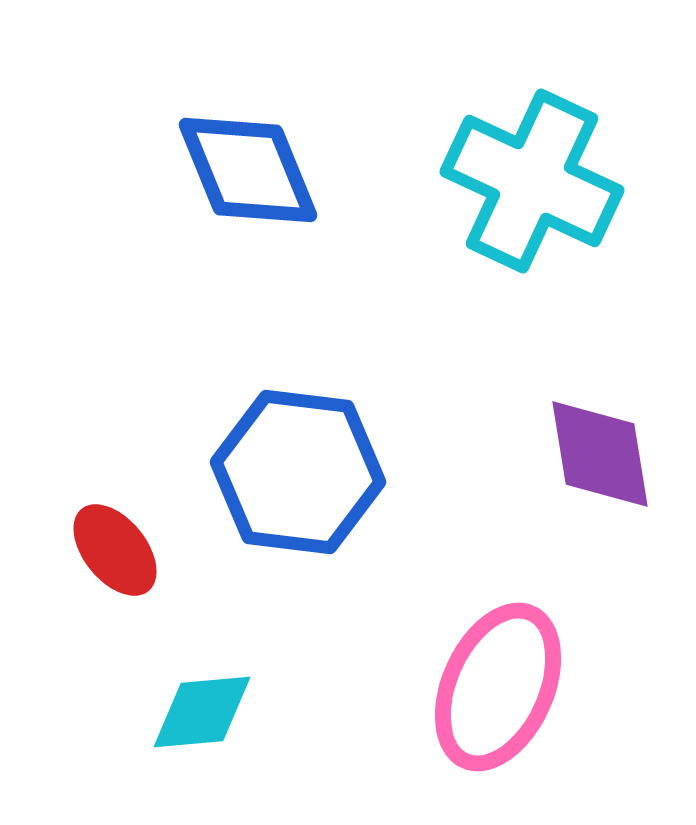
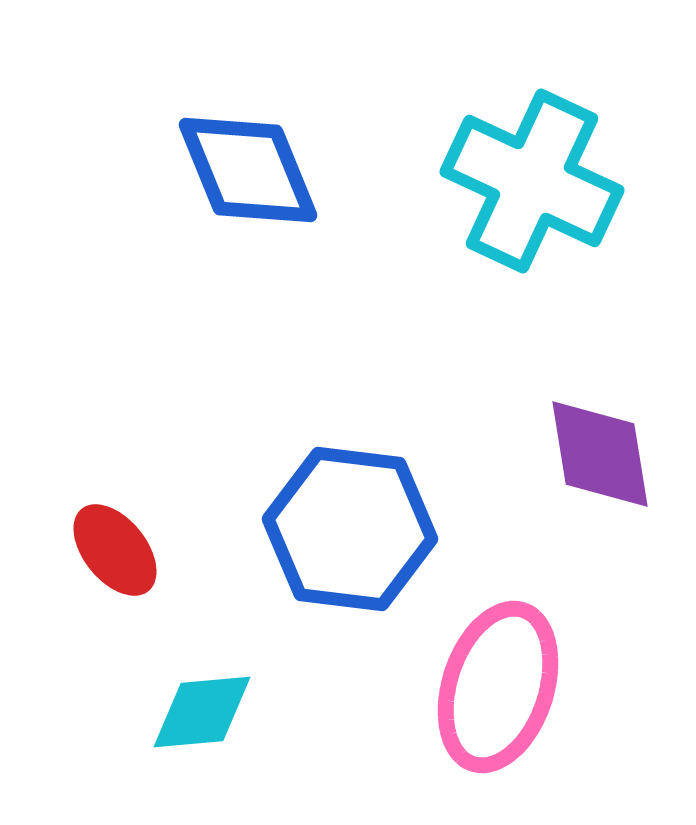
blue hexagon: moved 52 px right, 57 px down
pink ellipse: rotated 6 degrees counterclockwise
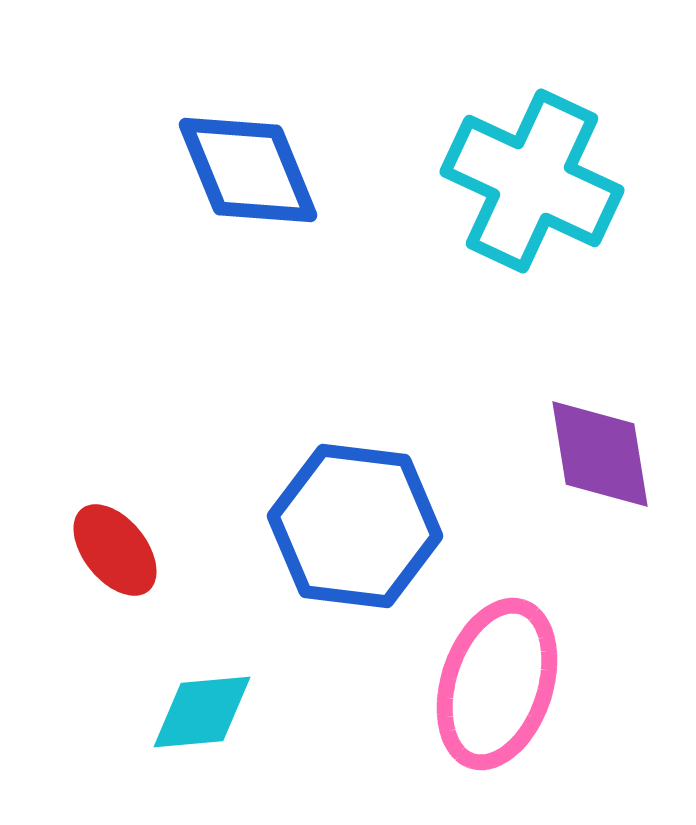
blue hexagon: moved 5 px right, 3 px up
pink ellipse: moved 1 px left, 3 px up
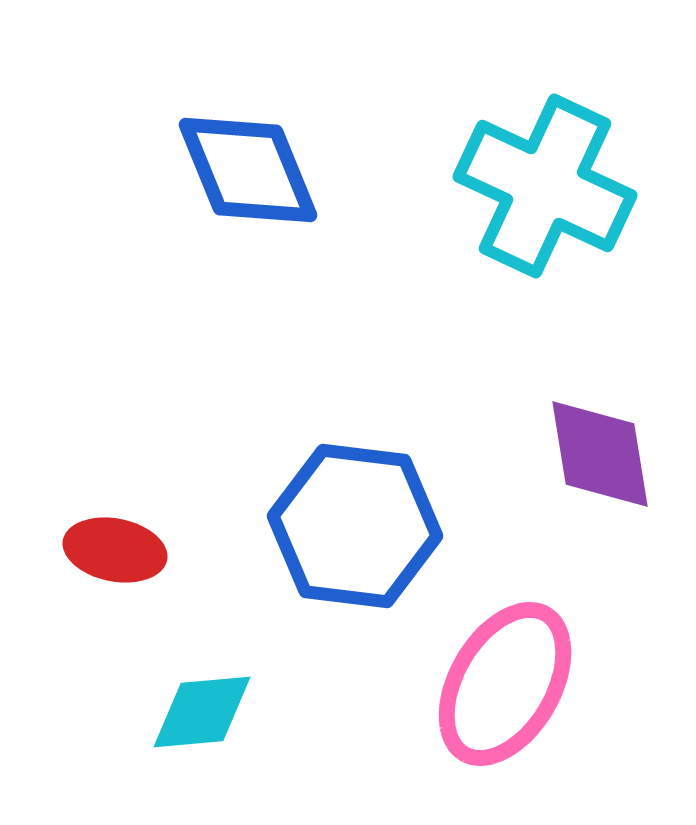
cyan cross: moved 13 px right, 5 px down
red ellipse: rotated 40 degrees counterclockwise
pink ellipse: moved 8 px right; rotated 12 degrees clockwise
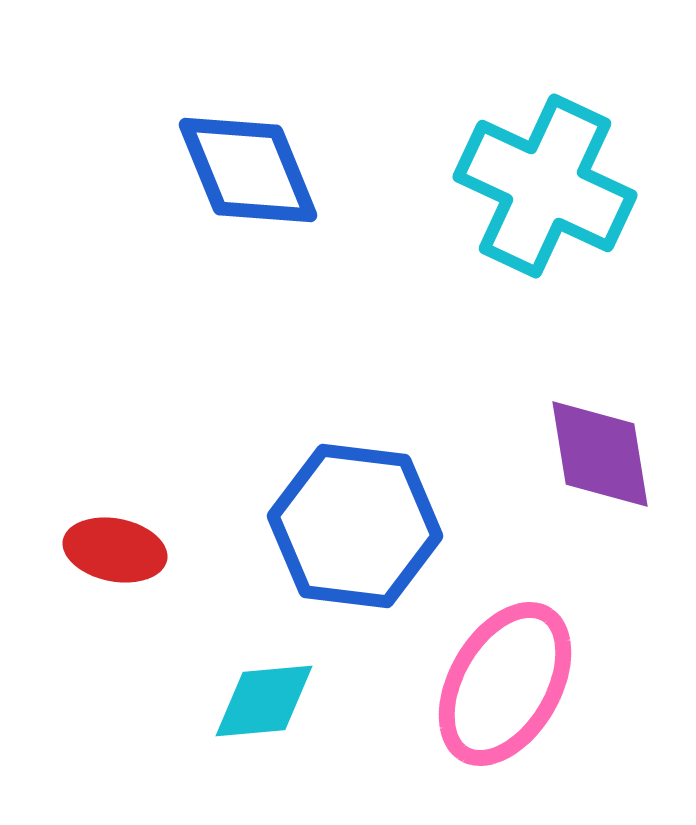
cyan diamond: moved 62 px right, 11 px up
